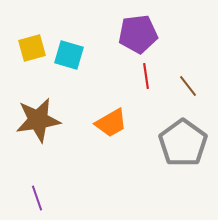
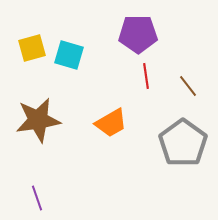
purple pentagon: rotated 6 degrees clockwise
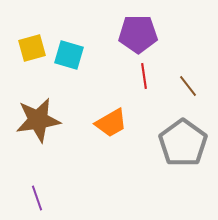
red line: moved 2 px left
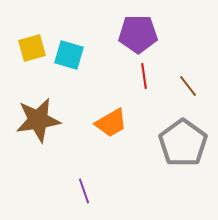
purple line: moved 47 px right, 7 px up
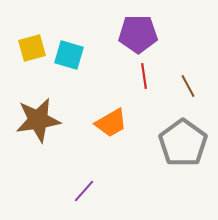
brown line: rotated 10 degrees clockwise
purple line: rotated 60 degrees clockwise
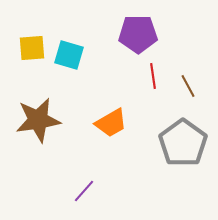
yellow square: rotated 12 degrees clockwise
red line: moved 9 px right
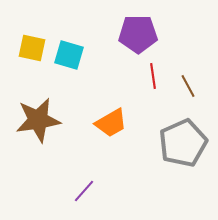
yellow square: rotated 16 degrees clockwise
gray pentagon: rotated 12 degrees clockwise
